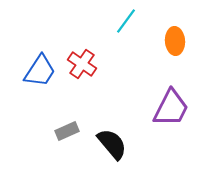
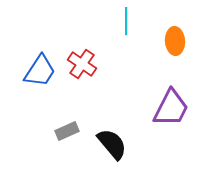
cyan line: rotated 36 degrees counterclockwise
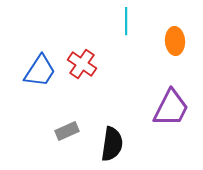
black semicircle: rotated 48 degrees clockwise
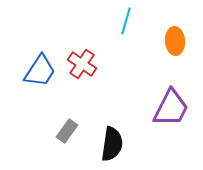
cyan line: rotated 16 degrees clockwise
gray rectangle: rotated 30 degrees counterclockwise
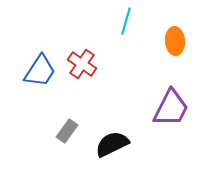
black semicircle: rotated 124 degrees counterclockwise
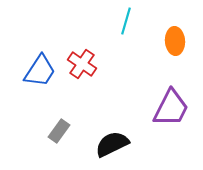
gray rectangle: moved 8 px left
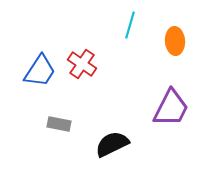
cyan line: moved 4 px right, 4 px down
gray rectangle: moved 7 px up; rotated 65 degrees clockwise
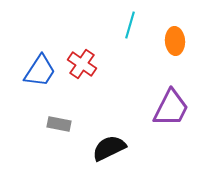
black semicircle: moved 3 px left, 4 px down
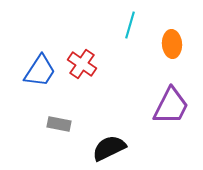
orange ellipse: moved 3 px left, 3 px down
purple trapezoid: moved 2 px up
